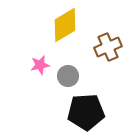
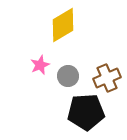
yellow diamond: moved 2 px left
brown cross: moved 1 px left, 31 px down
pink star: rotated 12 degrees counterclockwise
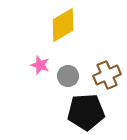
pink star: rotated 30 degrees counterclockwise
brown cross: moved 3 px up
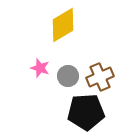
pink star: moved 3 px down
brown cross: moved 7 px left, 2 px down
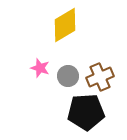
yellow diamond: moved 2 px right
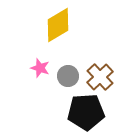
yellow diamond: moved 7 px left
brown cross: rotated 20 degrees counterclockwise
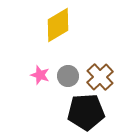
pink star: moved 7 px down
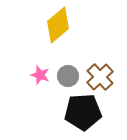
yellow diamond: rotated 9 degrees counterclockwise
black pentagon: moved 3 px left
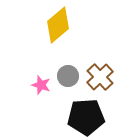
pink star: moved 1 px right, 10 px down
black pentagon: moved 3 px right, 5 px down
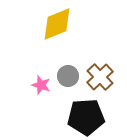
yellow diamond: moved 1 px left, 1 px up; rotated 18 degrees clockwise
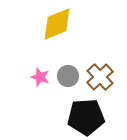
pink star: moved 1 px left, 8 px up
